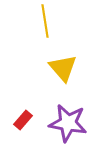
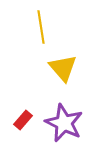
yellow line: moved 4 px left, 6 px down
purple star: moved 4 px left; rotated 15 degrees clockwise
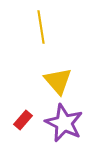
yellow triangle: moved 5 px left, 13 px down
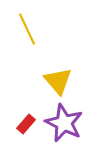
yellow line: moved 14 px left, 2 px down; rotated 16 degrees counterclockwise
red rectangle: moved 3 px right, 4 px down
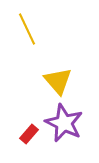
red rectangle: moved 3 px right, 10 px down
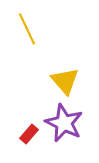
yellow triangle: moved 7 px right
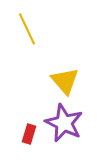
red rectangle: rotated 24 degrees counterclockwise
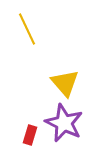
yellow triangle: moved 2 px down
red rectangle: moved 1 px right, 1 px down
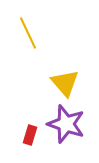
yellow line: moved 1 px right, 4 px down
purple star: moved 2 px right, 1 px down; rotated 6 degrees counterclockwise
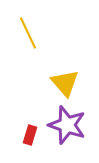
purple star: moved 1 px right, 1 px down
